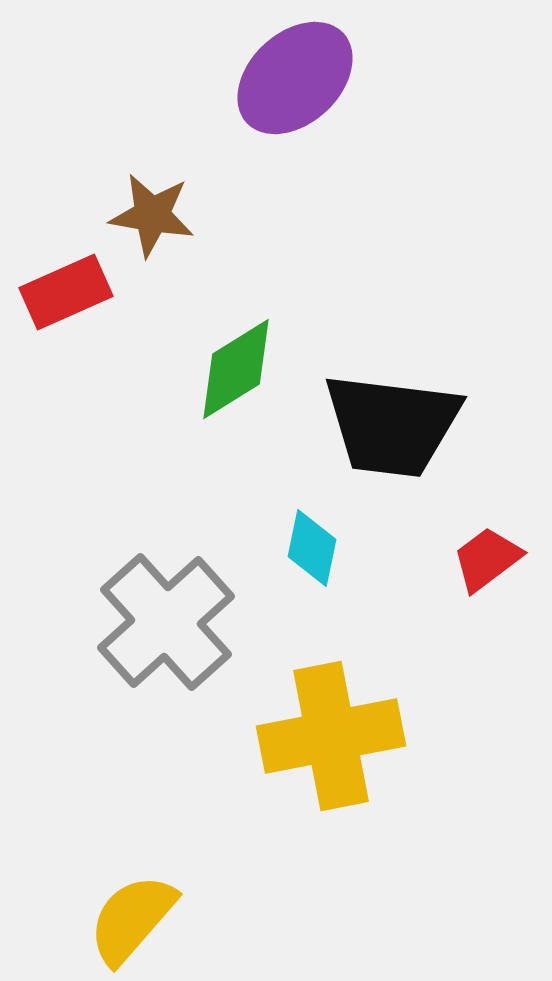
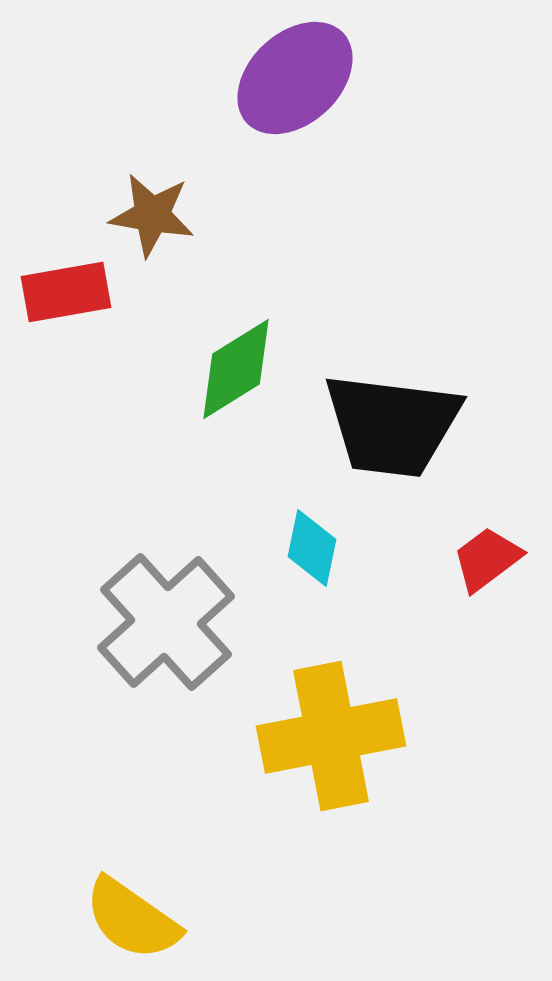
red rectangle: rotated 14 degrees clockwise
yellow semicircle: rotated 96 degrees counterclockwise
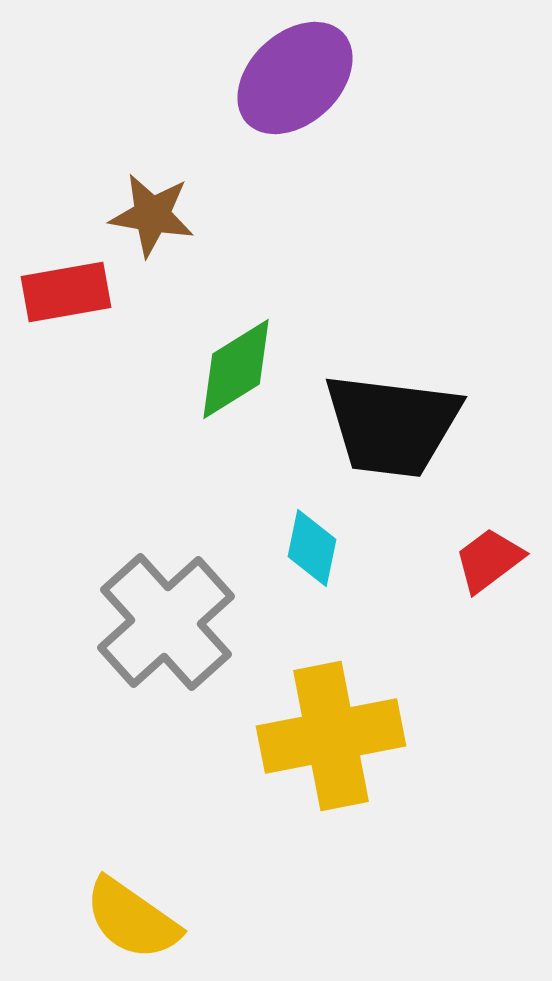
red trapezoid: moved 2 px right, 1 px down
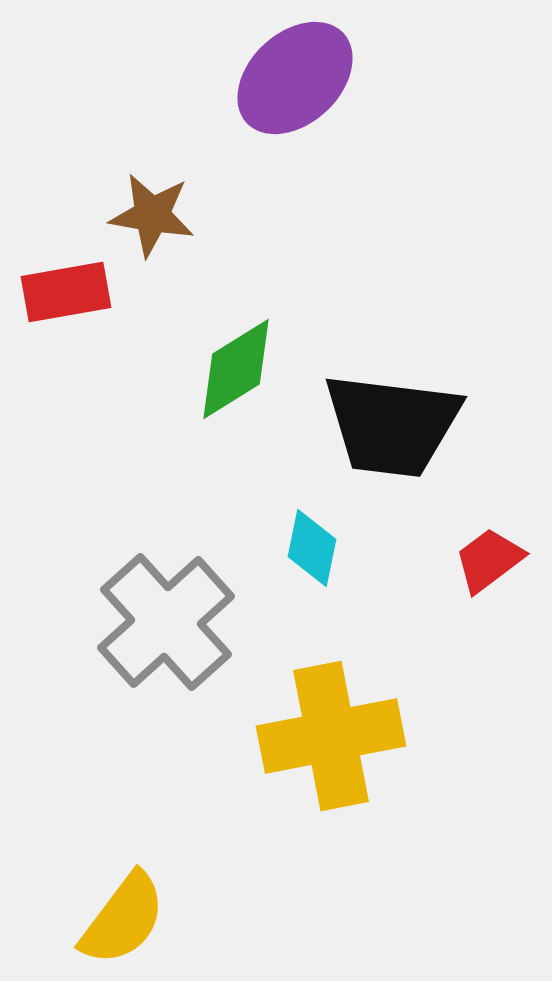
yellow semicircle: moved 9 px left; rotated 88 degrees counterclockwise
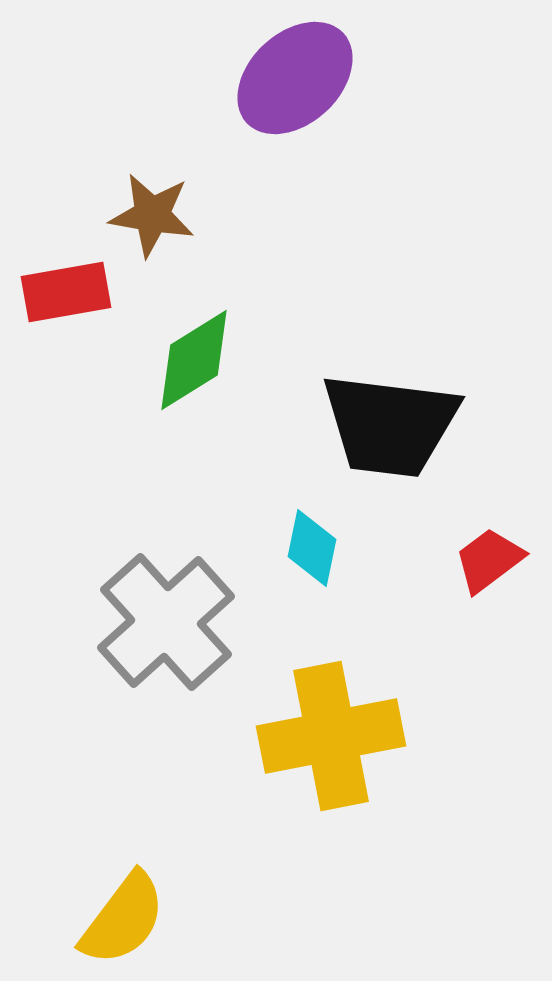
green diamond: moved 42 px left, 9 px up
black trapezoid: moved 2 px left
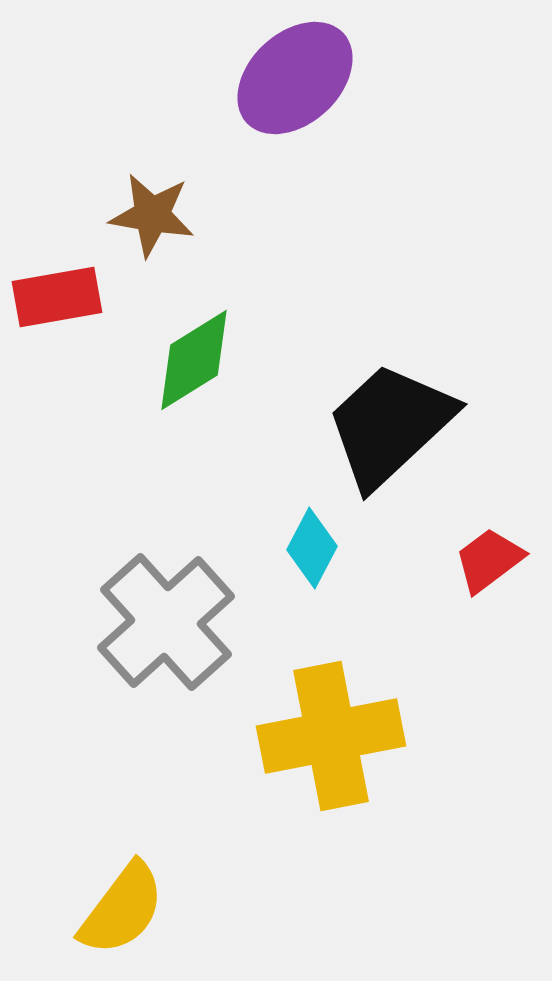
red rectangle: moved 9 px left, 5 px down
black trapezoid: rotated 130 degrees clockwise
cyan diamond: rotated 16 degrees clockwise
yellow semicircle: moved 1 px left, 10 px up
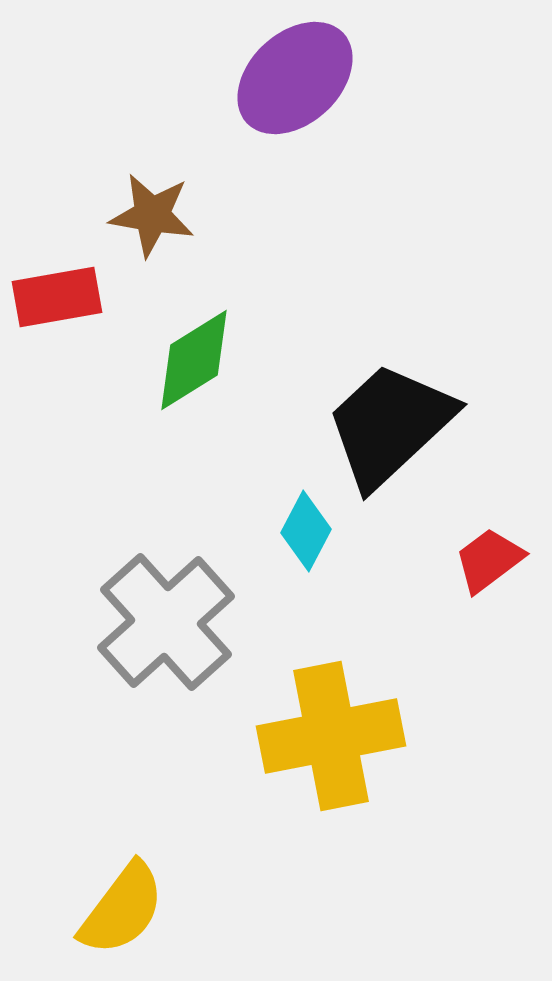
cyan diamond: moved 6 px left, 17 px up
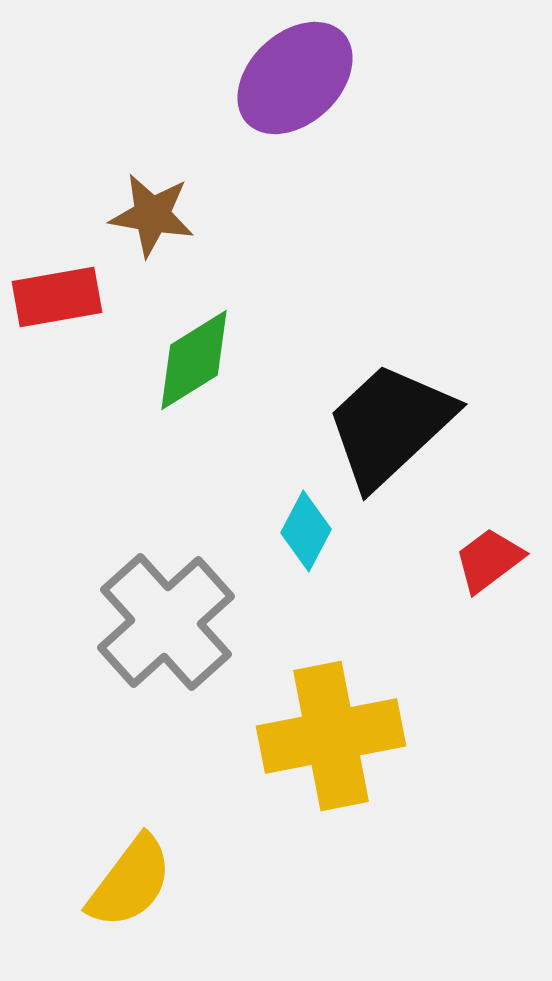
yellow semicircle: moved 8 px right, 27 px up
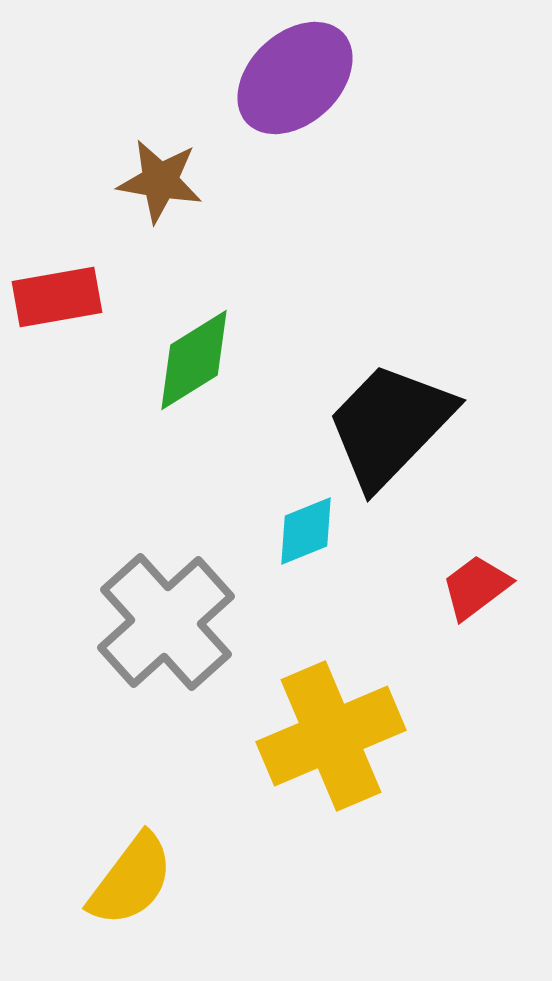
brown star: moved 8 px right, 34 px up
black trapezoid: rotated 3 degrees counterclockwise
cyan diamond: rotated 40 degrees clockwise
red trapezoid: moved 13 px left, 27 px down
yellow cross: rotated 12 degrees counterclockwise
yellow semicircle: moved 1 px right, 2 px up
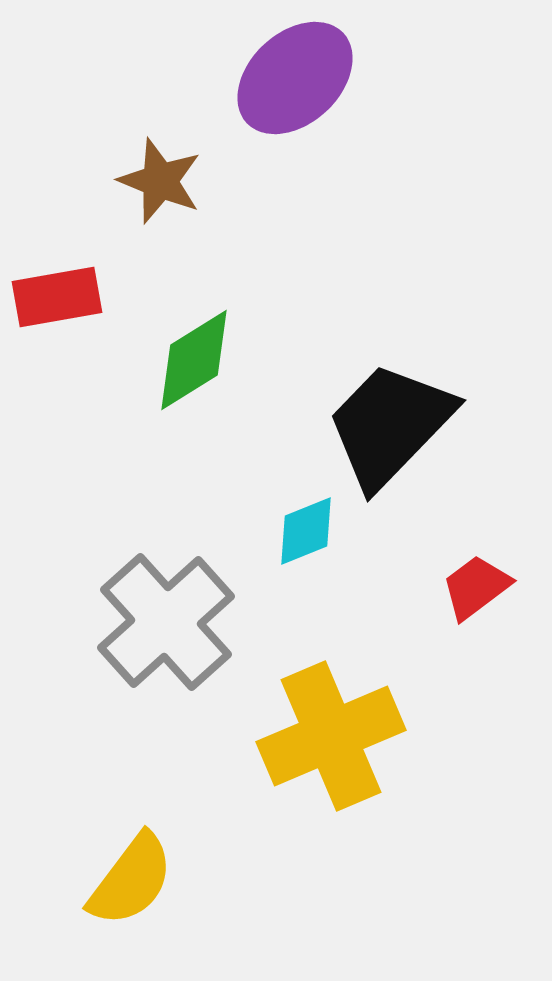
brown star: rotated 12 degrees clockwise
